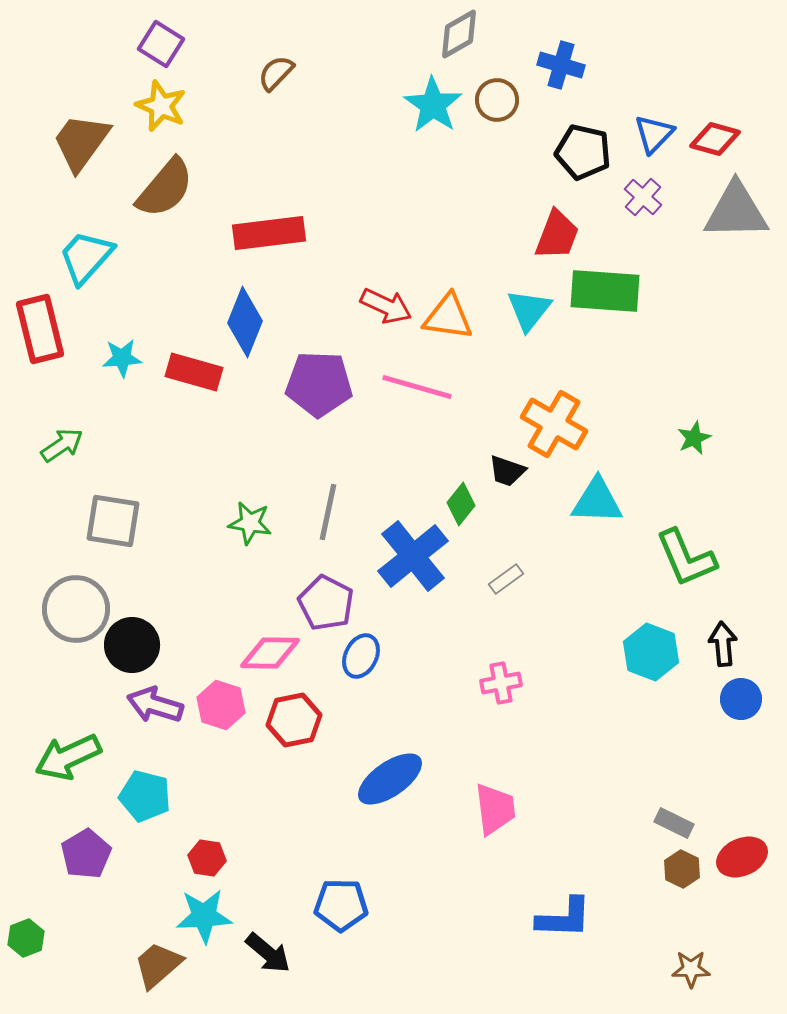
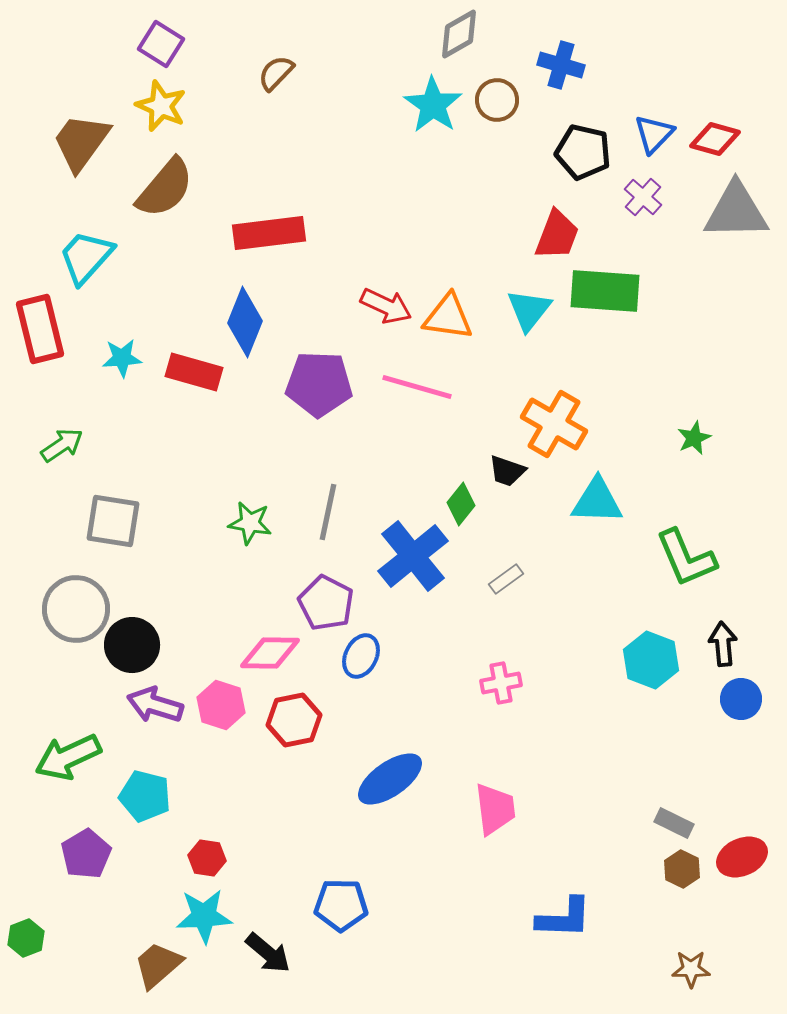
cyan hexagon at (651, 652): moved 8 px down
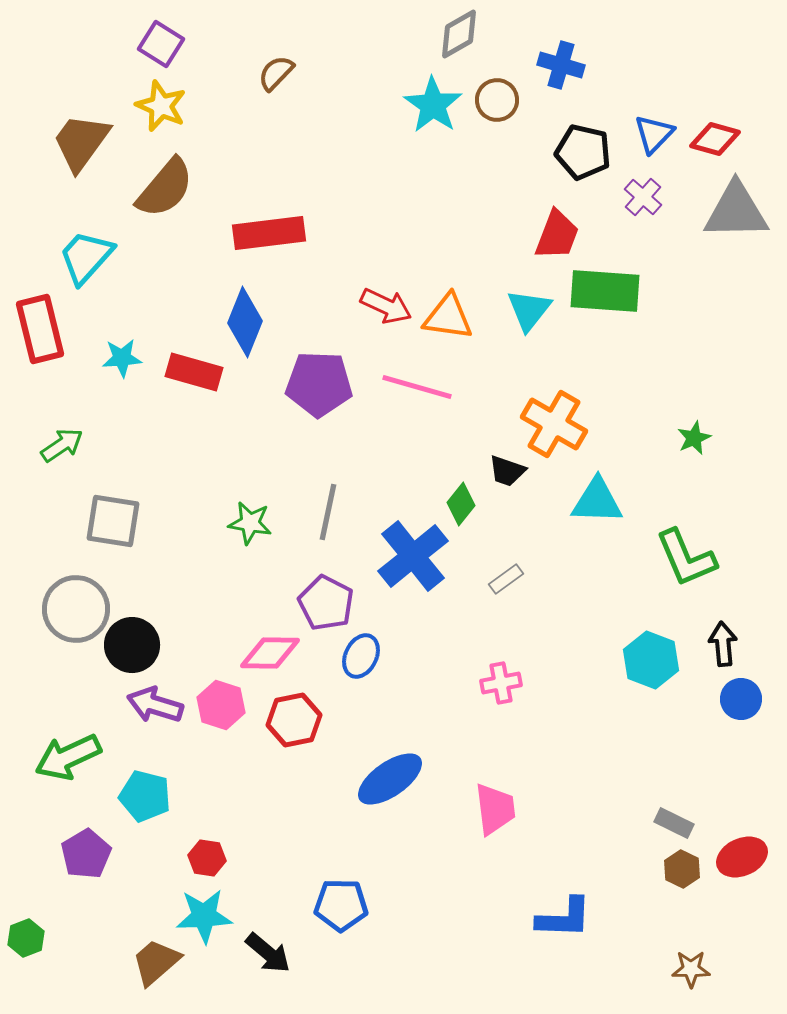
brown trapezoid at (158, 965): moved 2 px left, 3 px up
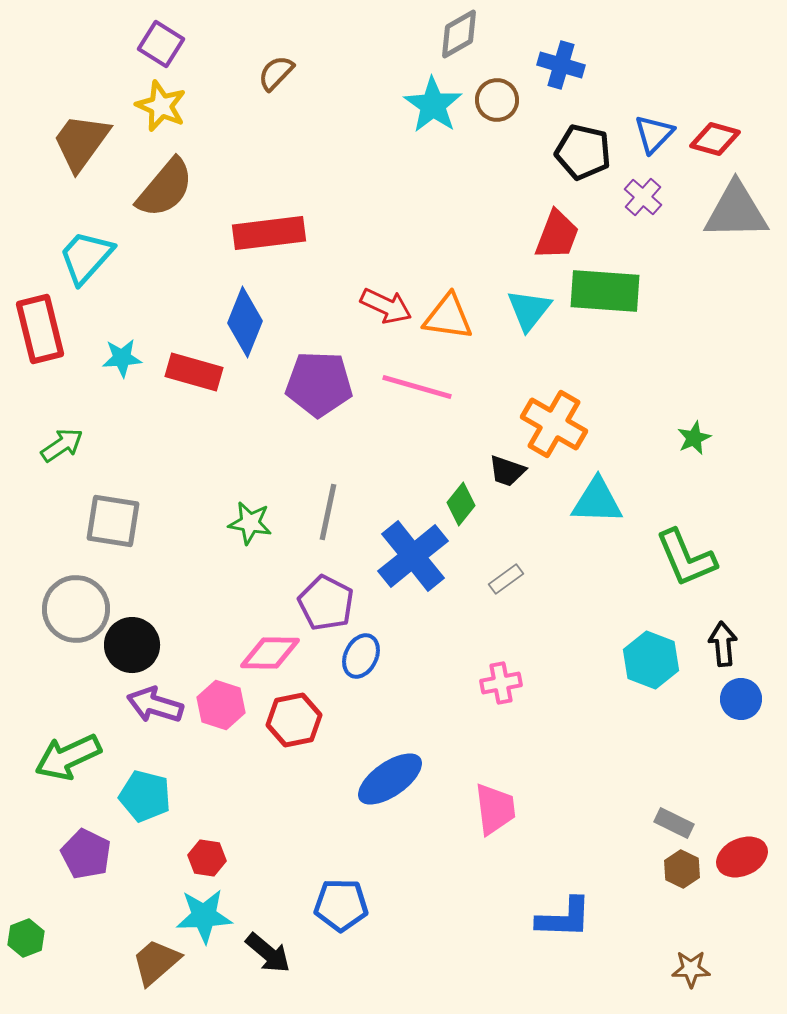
purple pentagon at (86, 854): rotated 15 degrees counterclockwise
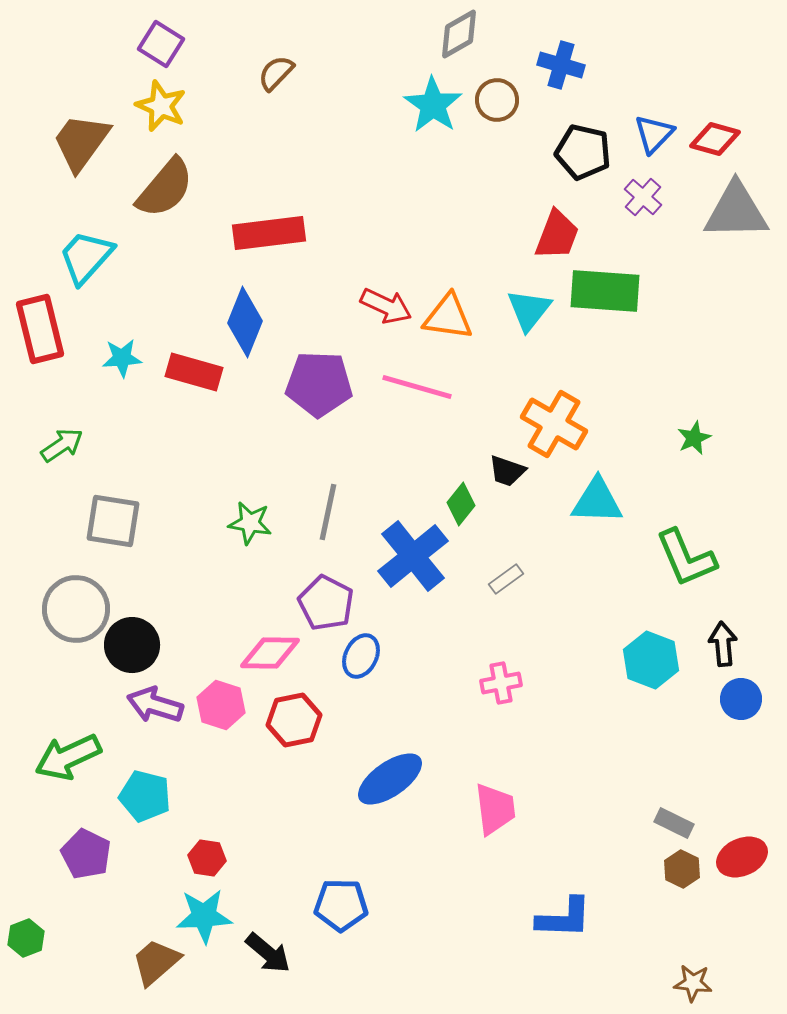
brown star at (691, 969): moved 2 px right, 14 px down; rotated 6 degrees clockwise
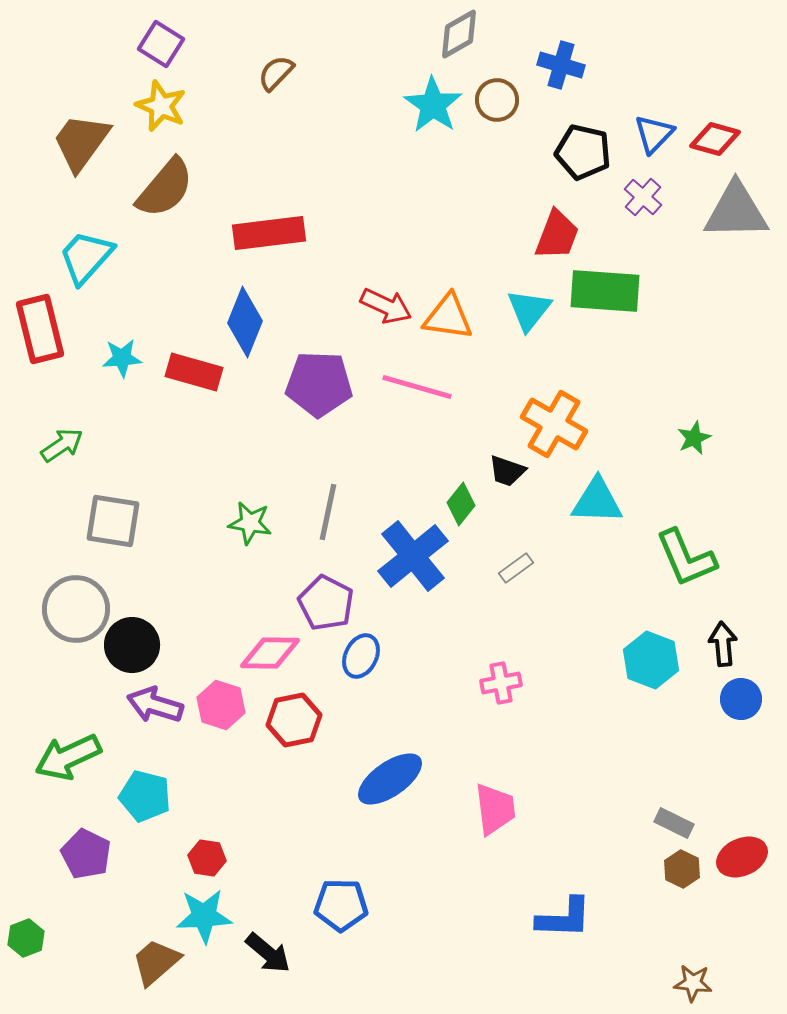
gray rectangle at (506, 579): moved 10 px right, 11 px up
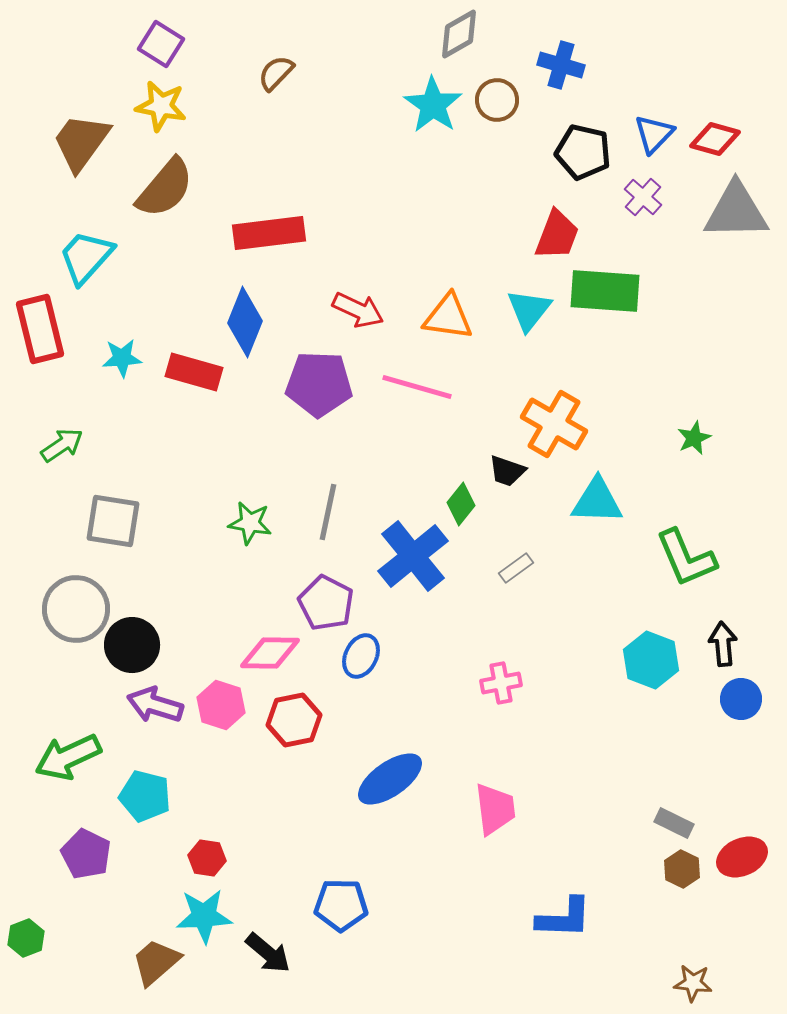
yellow star at (161, 106): rotated 12 degrees counterclockwise
red arrow at (386, 306): moved 28 px left, 4 px down
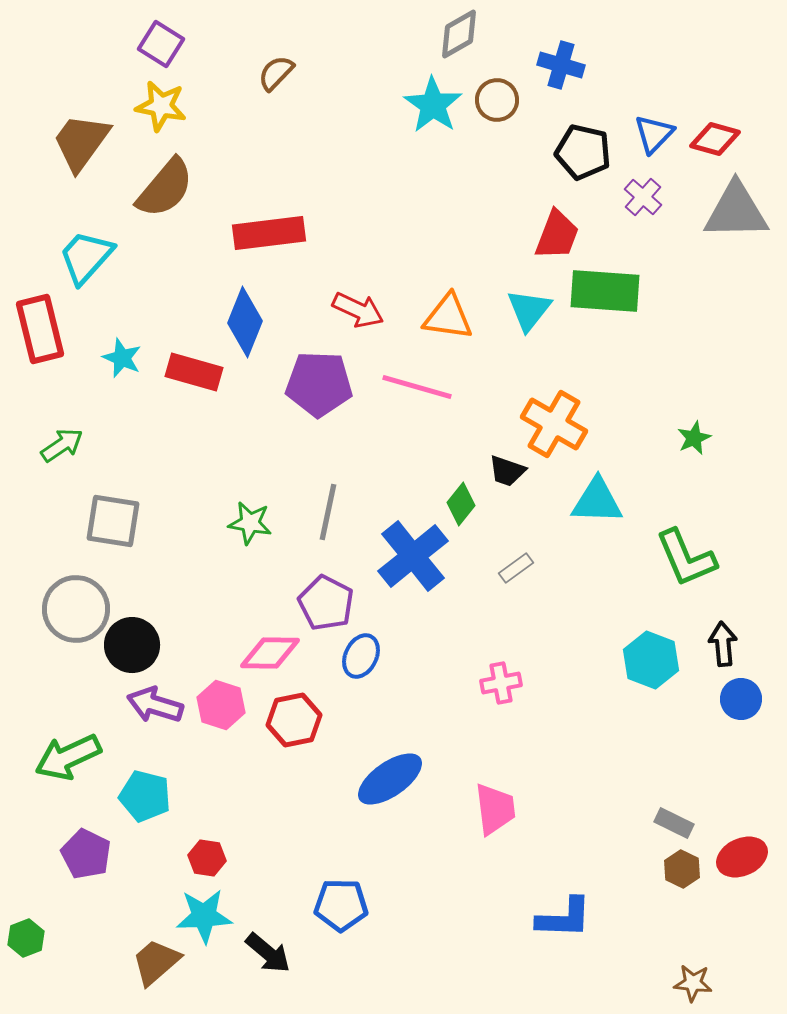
cyan star at (122, 358): rotated 27 degrees clockwise
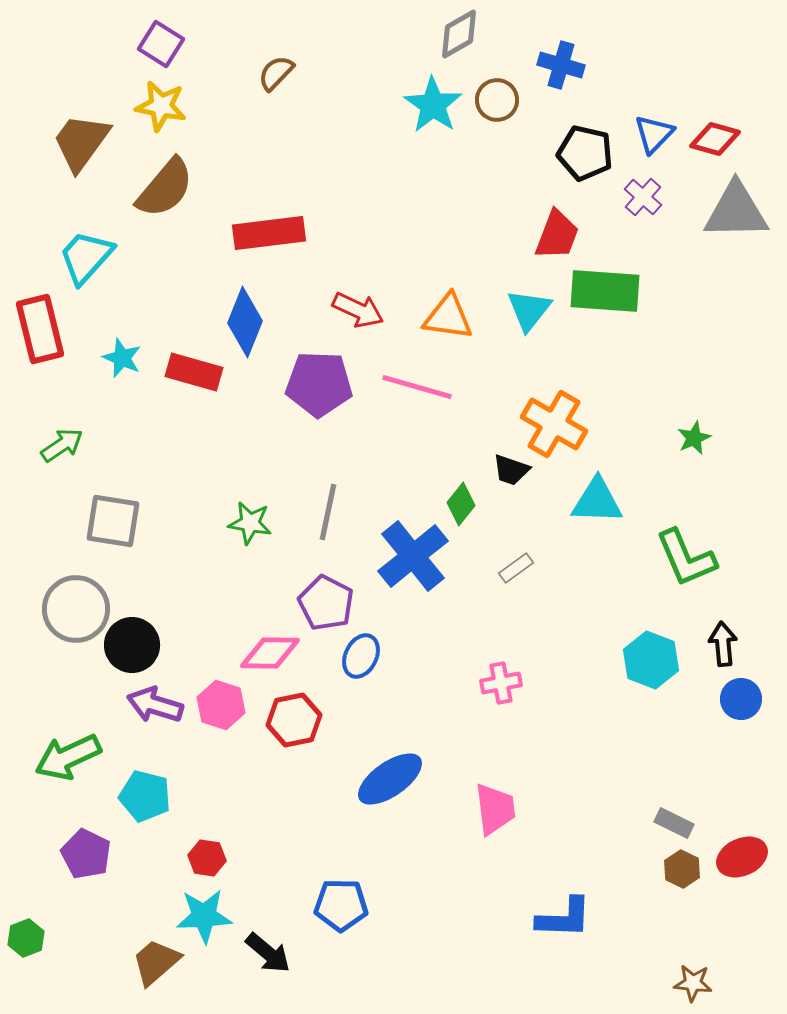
black pentagon at (583, 152): moved 2 px right, 1 px down
black trapezoid at (507, 471): moved 4 px right, 1 px up
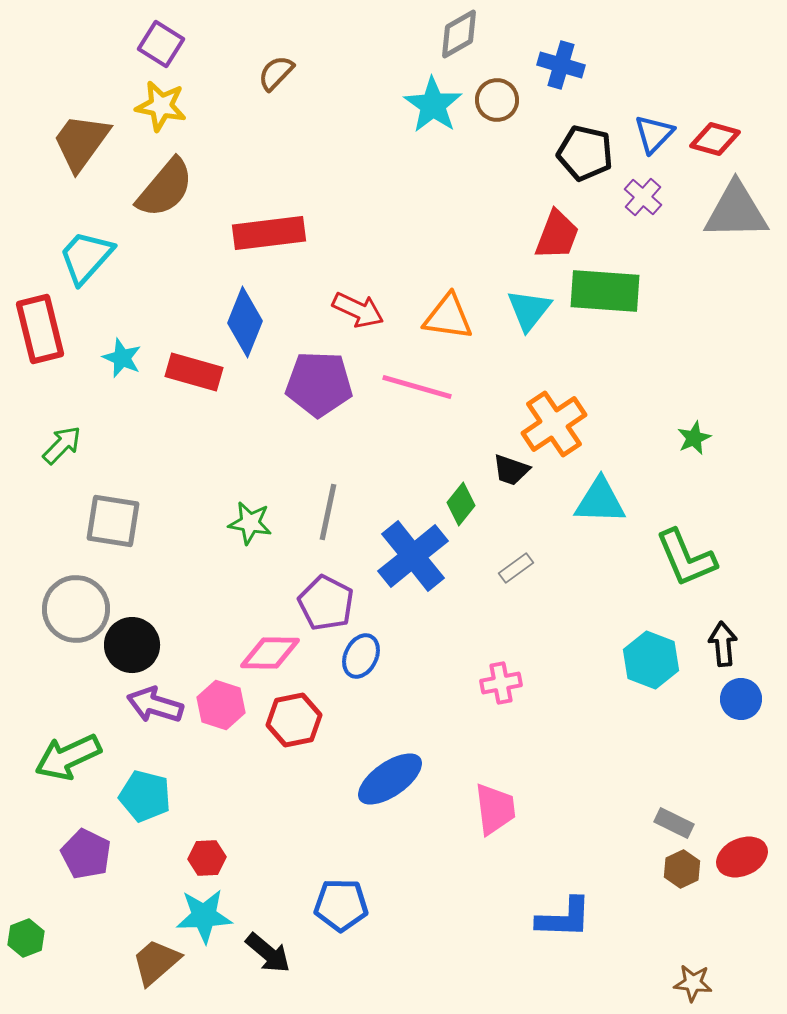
orange cross at (554, 424): rotated 26 degrees clockwise
green arrow at (62, 445): rotated 12 degrees counterclockwise
cyan triangle at (597, 501): moved 3 px right
red hexagon at (207, 858): rotated 12 degrees counterclockwise
brown hexagon at (682, 869): rotated 9 degrees clockwise
